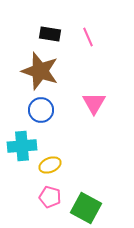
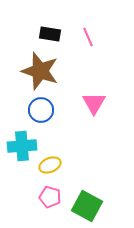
green square: moved 1 px right, 2 px up
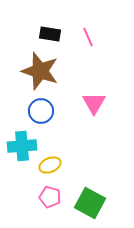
blue circle: moved 1 px down
green square: moved 3 px right, 3 px up
